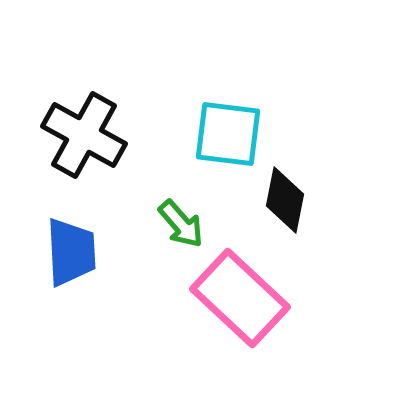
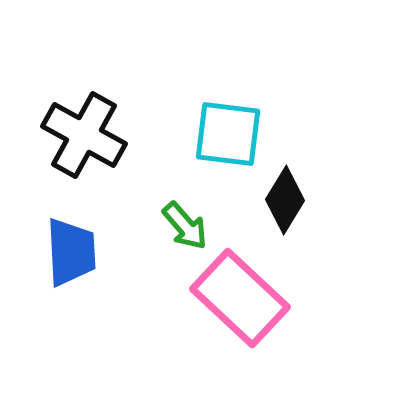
black diamond: rotated 20 degrees clockwise
green arrow: moved 4 px right, 2 px down
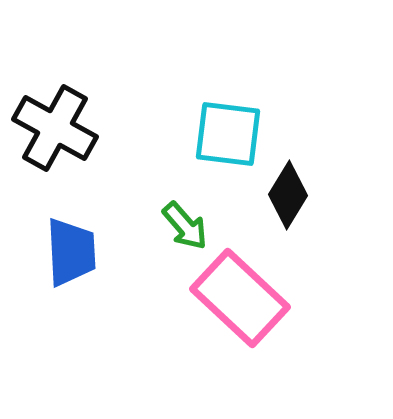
black cross: moved 29 px left, 7 px up
black diamond: moved 3 px right, 5 px up
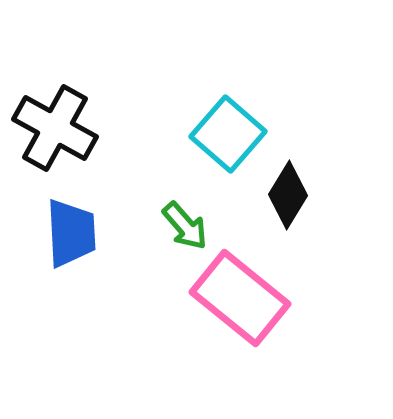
cyan square: rotated 34 degrees clockwise
blue trapezoid: moved 19 px up
pink rectangle: rotated 4 degrees counterclockwise
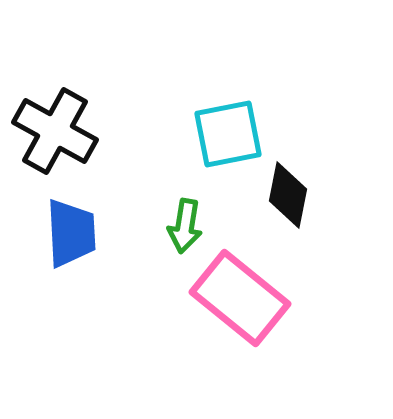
black cross: moved 3 px down
cyan square: rotated 38 degrees clockwise
black diamond: rotated 20 degrees counterclockwise
green arrow: rotated 50 degrees clockwise
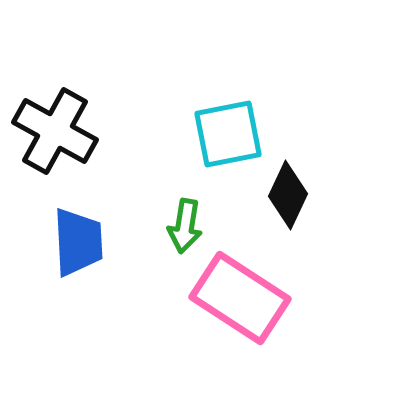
black diamond: rotated 14 degrees clockwise
blue trapezoid: moved 7 px right, 9 px down
pink rectangle: rotated 6 degrees counterclockwise
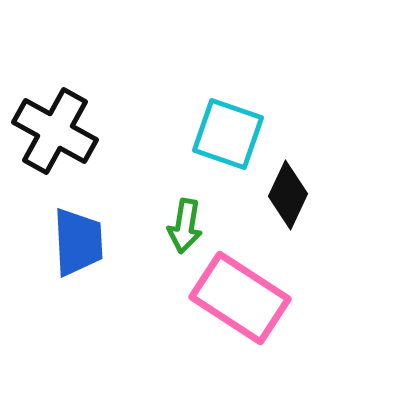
cyan square: rotated 30 degrees clockwise
